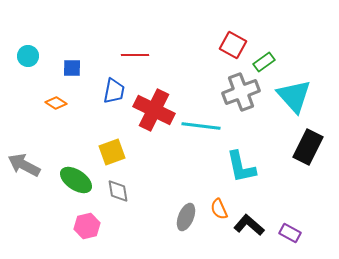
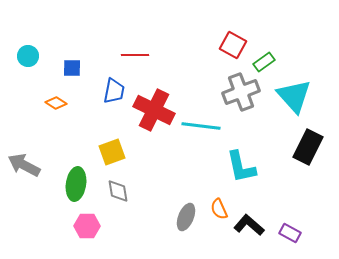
green ellipse: moved 4 px down; rotated 64 degrees clockwise
pink hexagon: rotated 15 degrees clockwise
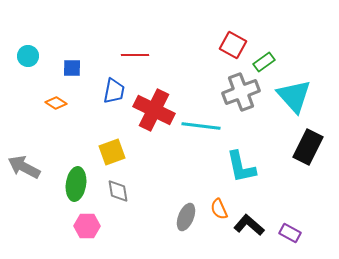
gray arrow: moved 2 px down
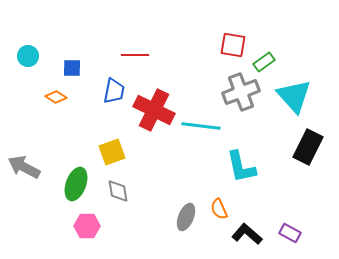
red square: rotated 20 degrees counterclockwise
orange diamond: moved 6 px up
green ellipse: rotated 12 degrees clockwise
black L-shape: moved 2 px left, 9 px down
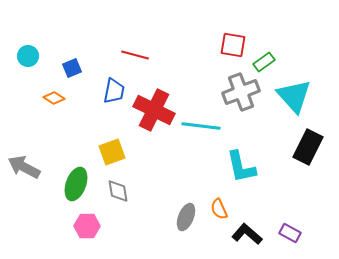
red line: rotated 16 degrees clockwise
blue square: rotated 24 degrees counterclockwise
orange diamond: moved 2 px left, 1 px down
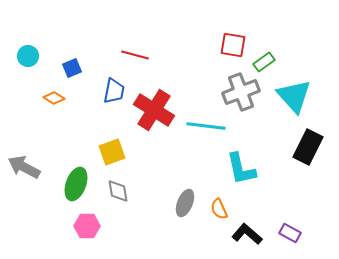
red cross: rotated 6 degrees clockwise
cyan line: moved 5 px right
cyan L-shape: moved 2 px down
gray ellipse: moved 1 px left, 14 px up
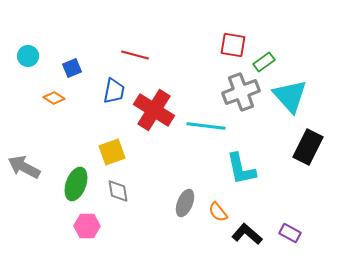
cyan triangle: moved 4 px left
orange semicircle: moved 1 px left, 3 px down; rotated 15 degrees counterclockwise
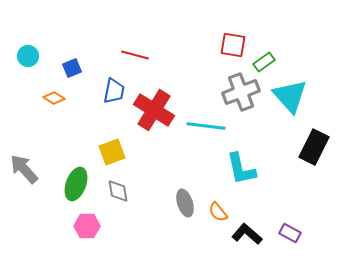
black rectangle: moved 6 px right
gray arrow: moved 2 px down; rotated 20 degrees clockwise
gray ellipse: rotated 40 degrees counterclockwise
